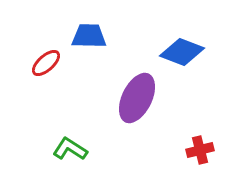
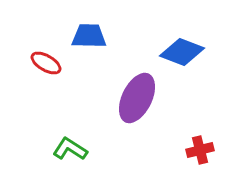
red ellipse: rotated 72 degrees clockwise
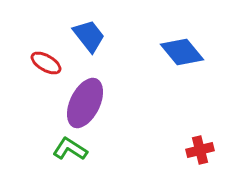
blue trapezoid: rotated 51 degrees clockwise
blue diamond: rotated 30 degrees clockwise
purple ellipse: moved 52 px left, 5 px down
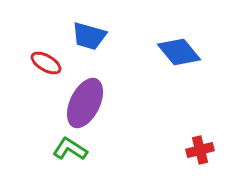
blue trapezoid: rotated 144 degrees clockwise
blue diamond: moved 3 px left
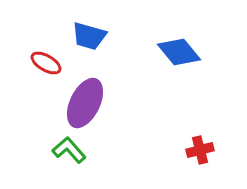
green L-shape: moved 1 px left, 1 px down; rotated 16 degrees clockwise
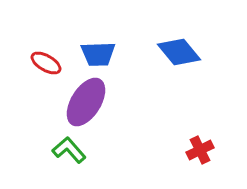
blue trapezoid: moved 9 px right, 18 px down; rotated 18 degrees counterclockwise
purple ellipse: moved 1 px right, 1 px up; rotated 6 degrees clockwise
red cross: rotated 12 degrees counterclockwise
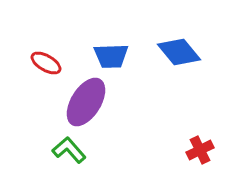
blue trapezoid: moved 13 px right, 2 px down
